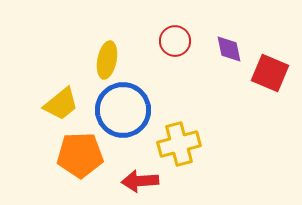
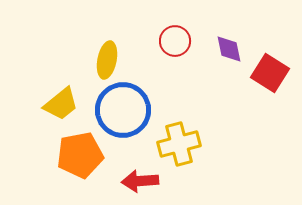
red square: rotated 9 degrees clockwise
orange pentagon: rotated 9 degrees counterclockwise
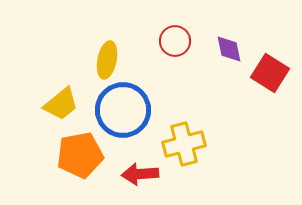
yellow cross: moved 5 px right
red arrow: moved 7 px up
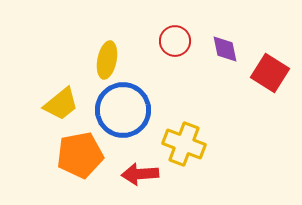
purple diamond: moved 4 px left
yellow cross: rotated 36 degrees clockwise
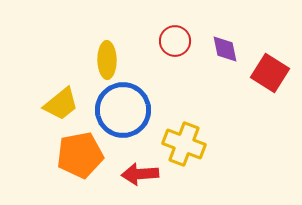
yellow ellipse: rotated 12 degrees counterclockwise
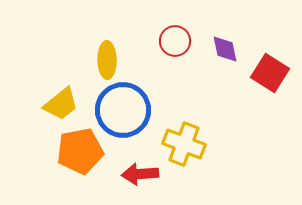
orange pentagon: moved 4 px up
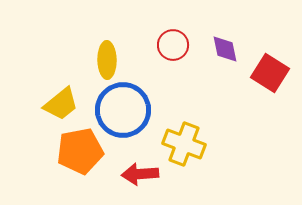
red circle: moved 2 px left, 4 px down
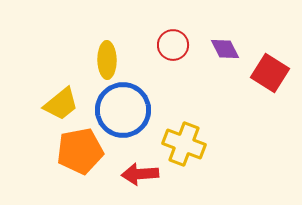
purple diamond: rotated 16 degrees counterclockwise
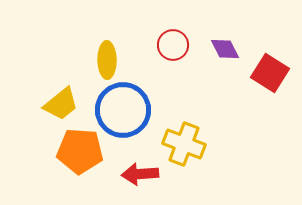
orange pentagon: rotated 15 degrees clockwise
